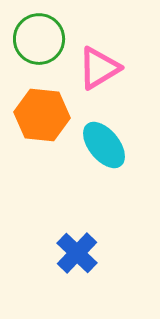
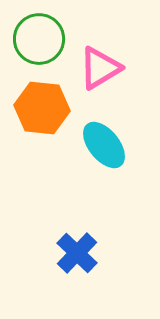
pink triangle: moved 1 px right
orange hexagon: moved 7 px up
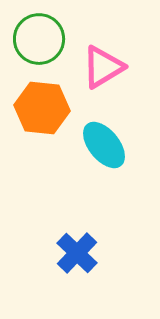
pink triangle: moved 3 px right, 1 px up
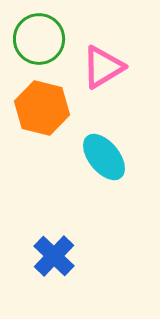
orange hexagon: rotated 8 degrees clockwise
cyan ellipse: moved 12 px down
blue cross: moved 23 px left, 3 px down
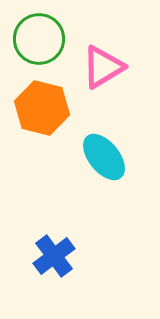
blue cross: rotated 9 degrees clockwise
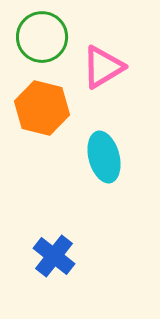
green circle: moved 3 px right, 2 px up
cyan ellipse: rotated 24 degrees clockwise
blue cross: rotated 15 degrees counterclockwise
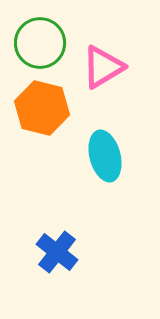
green circle: moved 2 px left, 6 px down
cyan ellipse: moved 1 px right, 1 px up
blue cross: moved 3 px right, 4 px up
